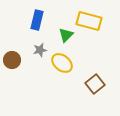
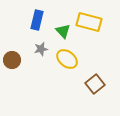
yellow rectangle: moved 1 px down
green triangle: moved 3 px left, 4 px up; rotated 28 degrees counterclockwise
gray star: moved 1 px right, 1 px up
yellow ellipse: moved 5 px right, 4 px up
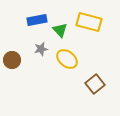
blue rectangle: rotated 66 degrees clockwise
green triangle: moved 3 px left, 1 px up
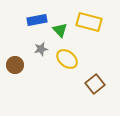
brown circle: moved 3 px right, 5 px down
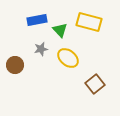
yellow ellipse: moved 1 px right, 1 px up
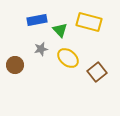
brown square: moved 2 px right, 12 px up
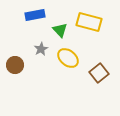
blue rectangle: moved 2 px left, 5 px up
gray star: rotated 16 degrees counterclockwise
brown square: moved 2 px right, 1 px down
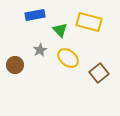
gray star: moved 1 px left, 1 px down
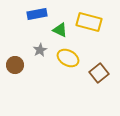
blue rectangle: moved 2 px right, 1 px up
green triangle: rotated 21 degrees counterclockwise
yellow ellipse: rotated 10 degrees counterclockwise
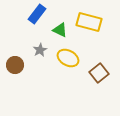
blue rectangle: rotated 42 degrees counterclockwise
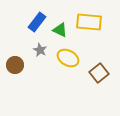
blue rectangle: moved 8 px down
yellow rectangle: rotated 10 degrees counterclockwise
gray star: rotated 16 degrees counterclockwise
